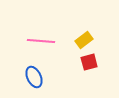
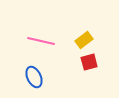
pink line: rotated 8 degrees clockwise
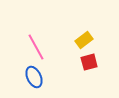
pink line: moved 5 px left, 6 px down; rotated 48 degrees clockwise
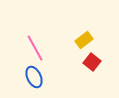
pink line: moved 1 px left, 1 px down
red square: moved 3 px right; rotated 36 degrees counterclockwise
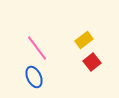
pink line: moved 2 px right; rotated 8 degrees counterclockwise
red square: rotated 12 degrees clockwise
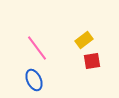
red square: moved 1 px up; rotated 30 degrees clockwise
blue ellipse: moved 3 px down
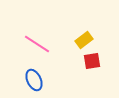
pink line: moved 4 px up; rotated 20 degrees counterclockwise
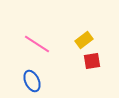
blue ellipse: moved 2 px left, 1 px down
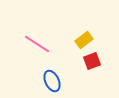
red square: rotated 12 degrees counterclockwise
blue ellipse: moved 20 px right
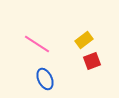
blue ellipse: moved 7 px left, 2 px up
